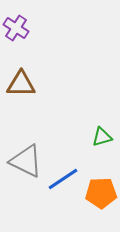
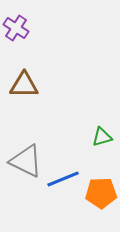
brown triangle: moved 3 px right, 1 px down
blue line: rotated 12 degrees clockwise
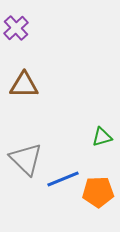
purple cross: rotated 15 degrees clockwise
gray triangle: moved 2 px up; rotated 18 degrees clockwise
orange pentagon: moved 3 px left, 1 px up
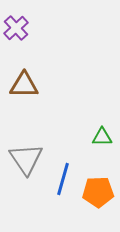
green triangle: rotated 15 degrees clockwise
gray triangle: rotated 12 degrees clockwise
blue line: rotated 52 degrees counterclockwise
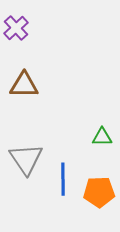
blue line: rotated 16 degrees counterclockwise
orange pentagon: moved 1 px right
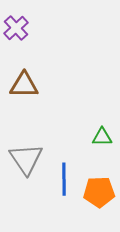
blue line: moved 1 px right
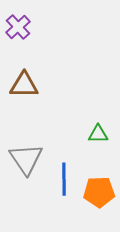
purple cross: moved 2 px right, 1 px up
green triangle: moved 4 px left, 3 px up
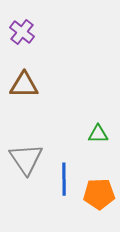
purple cross: moved 4 px right, 5 px down; rotated 10 degrees counterclockwise
orange pentagon: moved 2 px down
